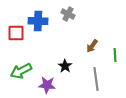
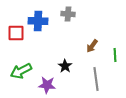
gray cross: rotated 24 degrees counterclockwise
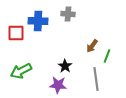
green line: moved 8 px left, 1 px down; rotated 24 degrees clockwise
purple star: moved 11 px right
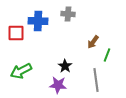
brown arrow: moved 1 px right, 4 px up
green line: moved 1 px up
gray line: moved 1 px down
